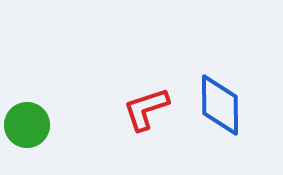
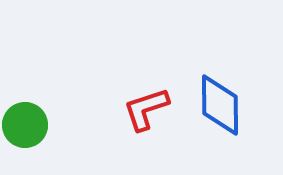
green circle: moved 2 px left
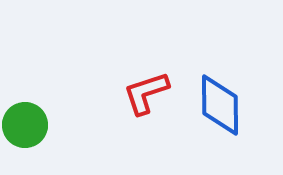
red L-shape: moved 16 px up
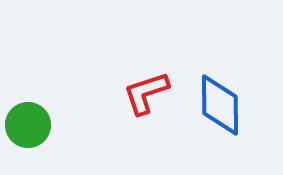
green circle: moved 3 px right
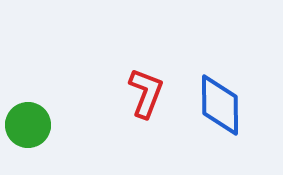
red L-shape: rotated 129 degrees clockwise
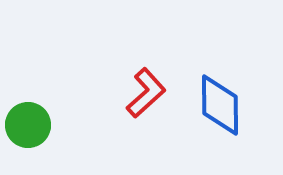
red L-shape: rotated 27 degrees clockwise
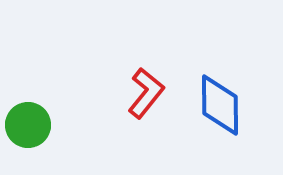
red L-shape: rotated 9 degrees counterclockwise
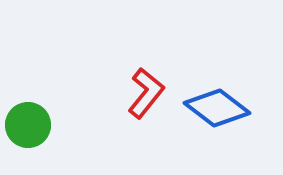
blue diamond: moved 3 px left, 3 px down; rotated 52 degrees counterclockwise
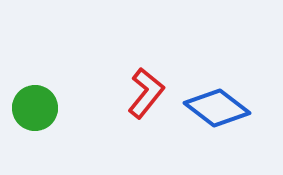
green circle: moved 7 px right, 17 px up
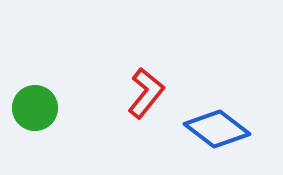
blue diamond: moved 21 px down
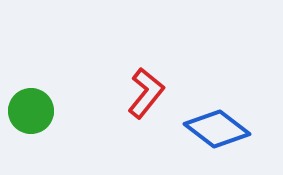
green circle: moved 4 px left, 3 px down
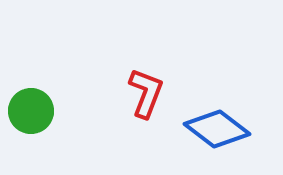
red L-shape: rotated 18 degrees counterclockwise
